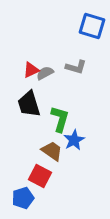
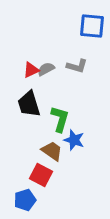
blue square: rotated 12 degrees counterclockwise
gray L-shape: moved 1 px right, 1 px up
gray semicircle: moved 1 px right, 4 px up
blue star: rotated 25 degrees counterclockwise
red square: moved 1 px right, 1 px up
blue pentagon: moved 2 px right, 2 px down
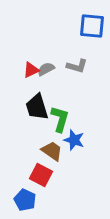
black trapezoid: moved 8 px right, 3 px down
blue pentagon: rotated 30 degrees counterclockwise
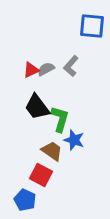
gray L-shape: moved 6 px left; rotated 115 degrees clockwise
black trapezoid: rotated 20 degrees counterclockwise
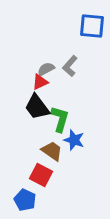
gray L-shape: moved 1 px left
red triangle: moved 9 px right, 12 px down
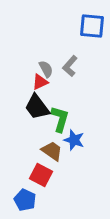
gray semicircle: rotated 90 degrees clockwise
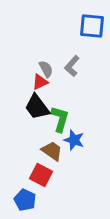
gray L-shape: moved 2 px right
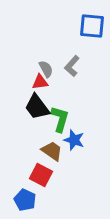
red triangle: rotated 18 degrees clockwise
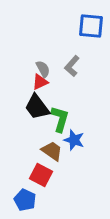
blue square: moved 1 px left
gray semicircle: moved 3 px left
red triangle: rotated 18 degrees counterclockwise
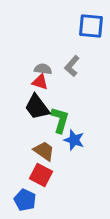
gray semicircle: rotated 54 degrees counterclockwise
red triangle: rotated 42 degrees clockwise
green L-shape: moved 1 px down
brown trapezoid: moved 8 px left
